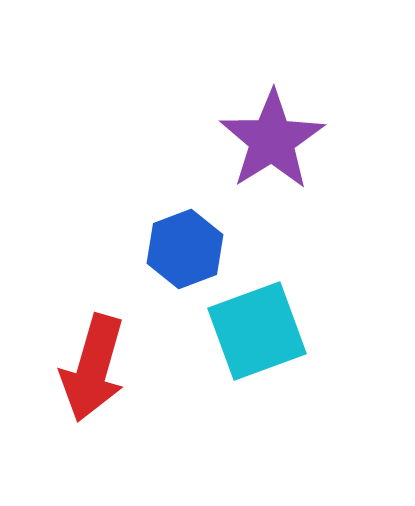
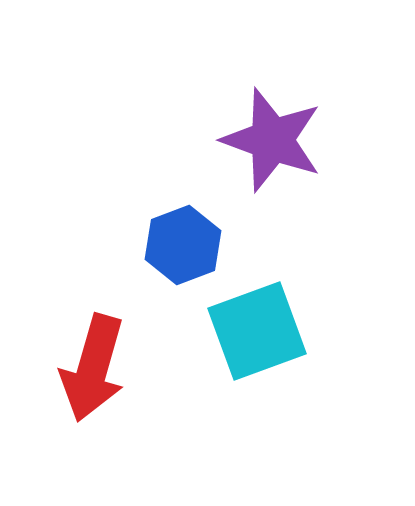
purple star: rotated 20 degrees counterclockwise
blue hexagon: moved 2 px left, 4 px up
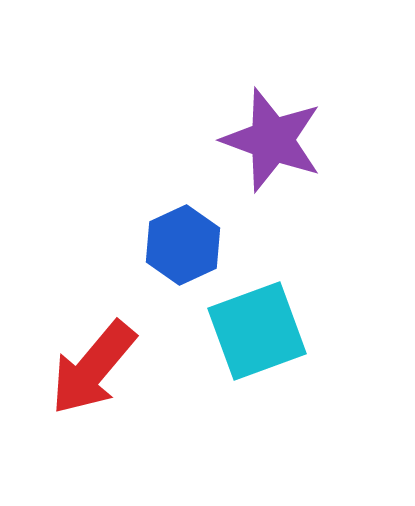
blue hexagon: rotated 4 degrees counterclockwise
red arrow: rotated 24 degrees clockwise
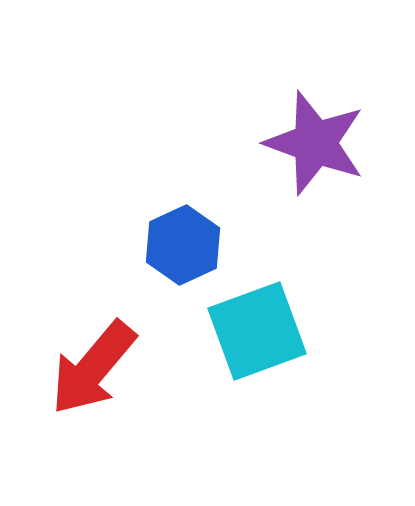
purple star: moved 43 px right, 3 px down
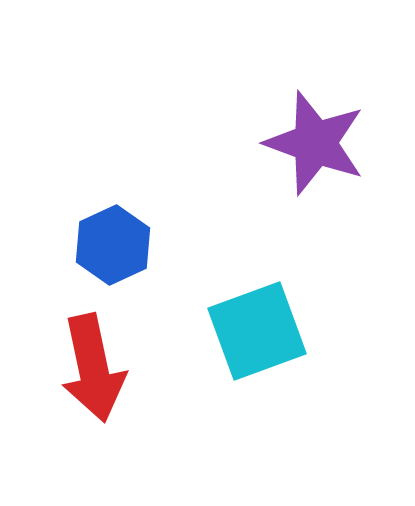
blue hexagon: moved 70 px left
red arrow: rotated 52 degrees counterclockwise
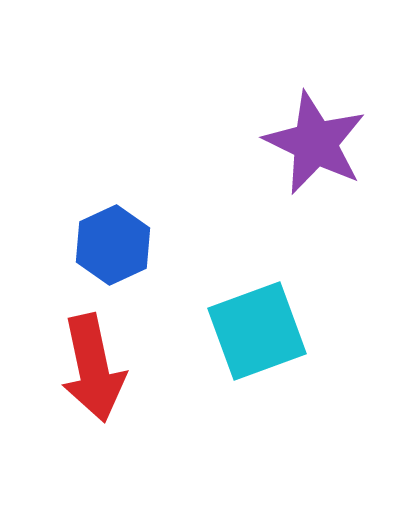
purple star: rotated 6 degrees clockwise
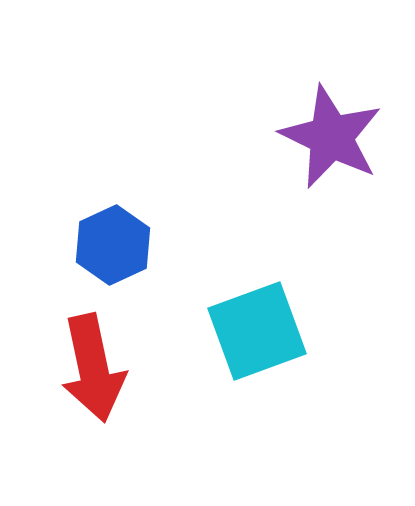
purple star: moved 16 px right, 6 px up
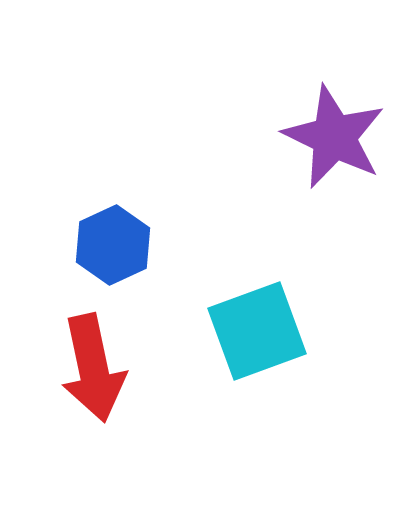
purple star: moved 3 px right
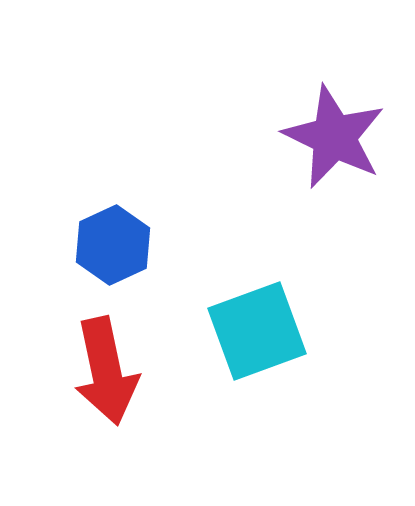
red arrow: moved 13 px right, 3 px down
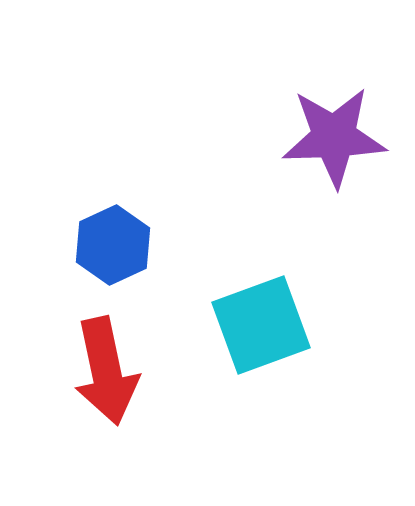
purple star: rotated 28 degrees counterclockwise
cyan square: moved 4 px right, 6 px up
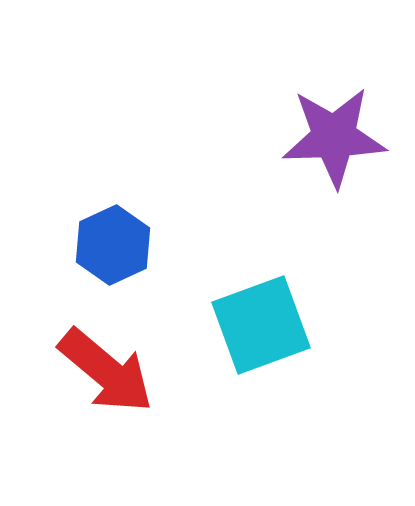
red arrow: rotated 38 degrees counterclockwise
